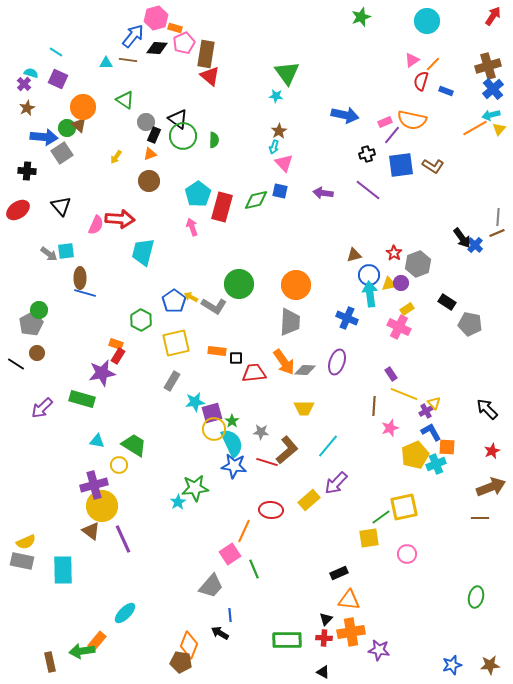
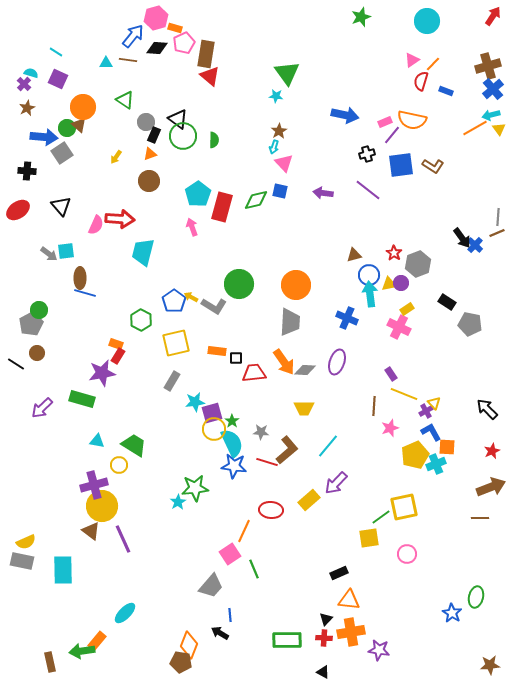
yellow triangle at (499, 129): rotated 16 degrees counterclockwise
blue star at (452, 665): moved 52 px up; rotated 24 degrees counterclockwise
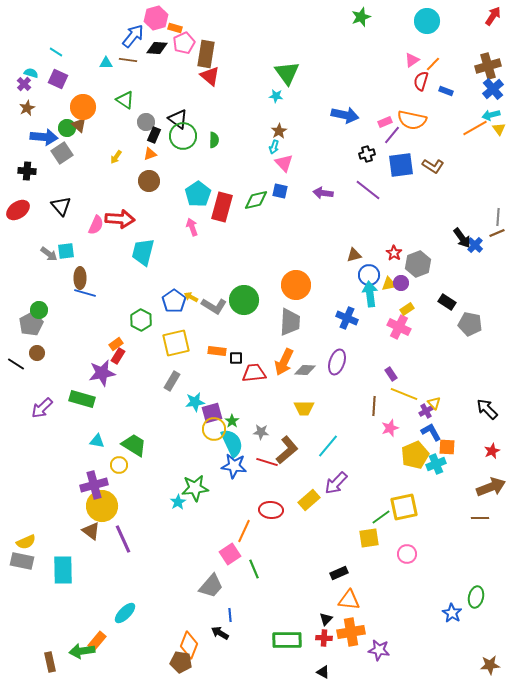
green circle at (239, 284): moved 5 px right, 16 px down
orange rectangle at (116, 344): rotated 56 degrees counterclockwise
orange arrow at (284, 362): rotated 60 degrees clockwise
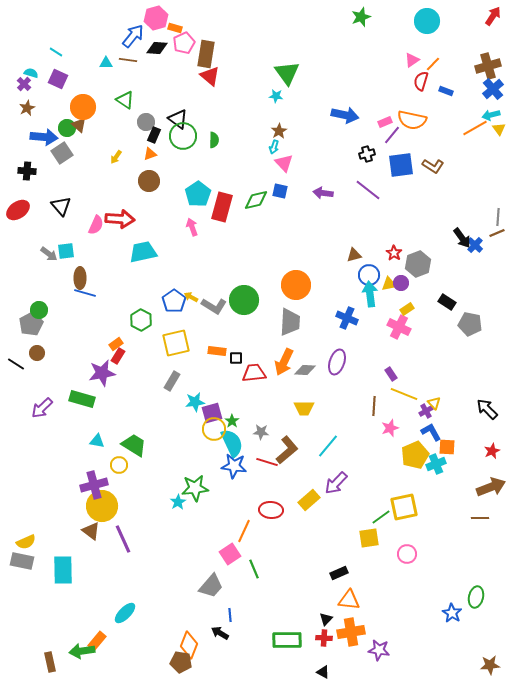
cyan trapezoid at (143, 252): rotated 64 degrees clockwise
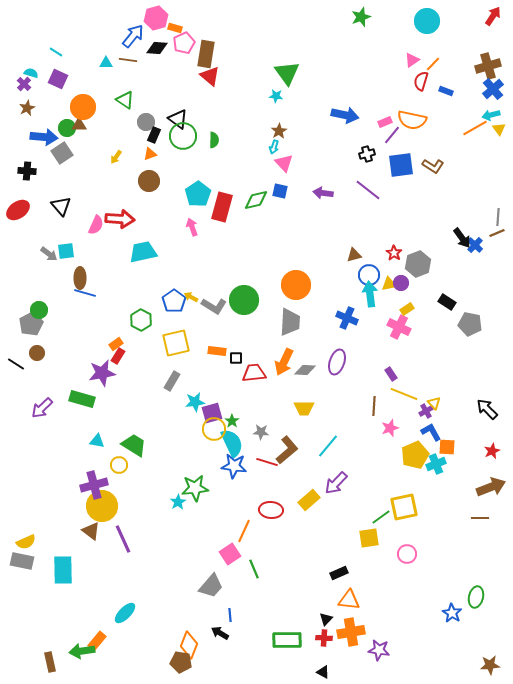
brown triangle at (79, 125): rotated 42 degrees counterclockwise
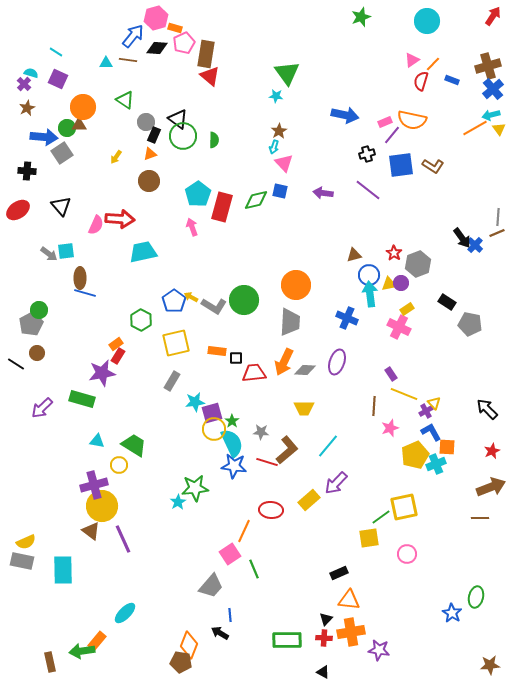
blue rectangle at (446, 91): moved 6 px right, 11 px up
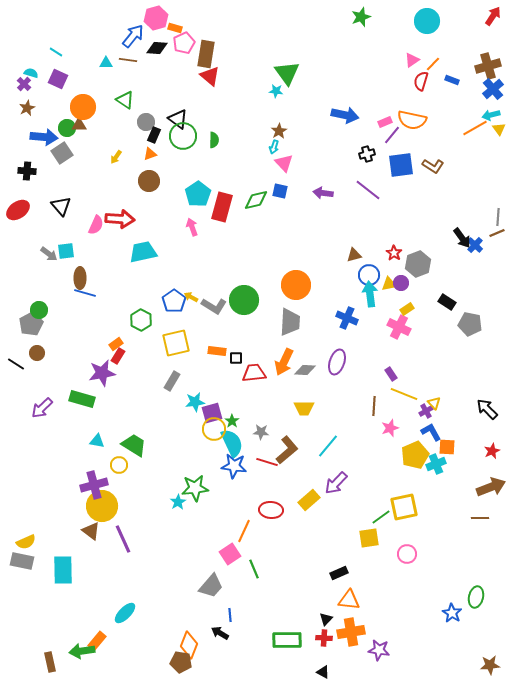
cyan star at (276, 96): moved 5 px up
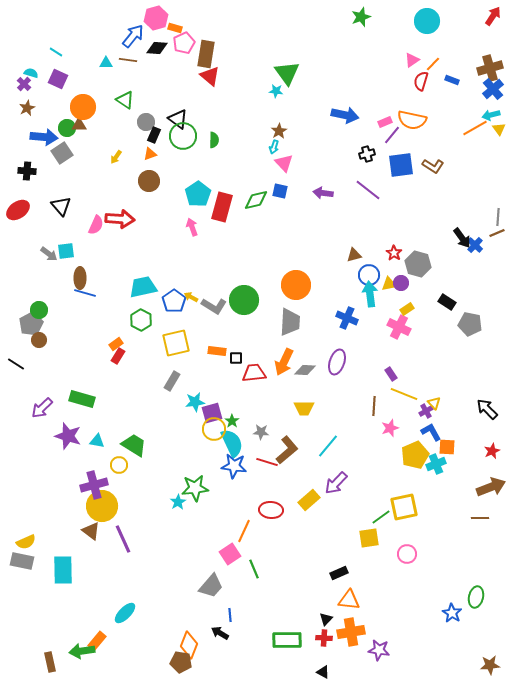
brown cross at (488, 66): moved 2 px right, 2 px down
cyan trapezoid at (143, 252): moved 35 px down
gray hexagon at (418, 264): rotated 25 degrees counterclockwise
brown circle at (37, 353): moved 2 px right, 13 px up
purple star at (102, 373): moved 34 px left, 63 px down; rotated 28 degrees clockwise
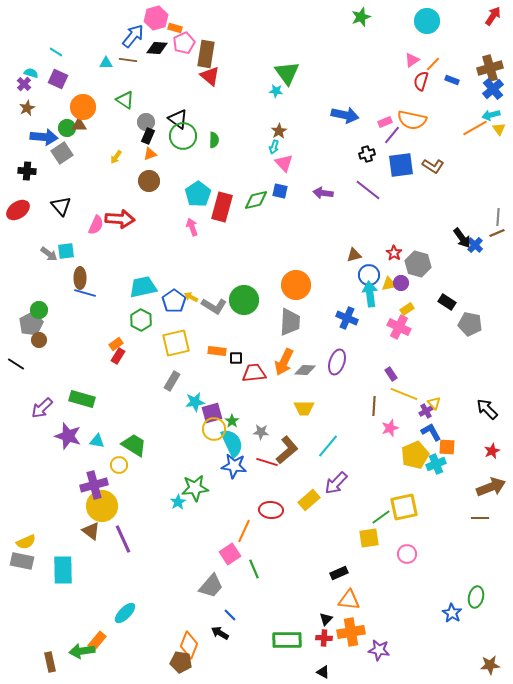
black rectangle at (154, 135): moved 6 px left, 1 px down
blue line at (230, 615): rotated 40 degrees counterclockwise
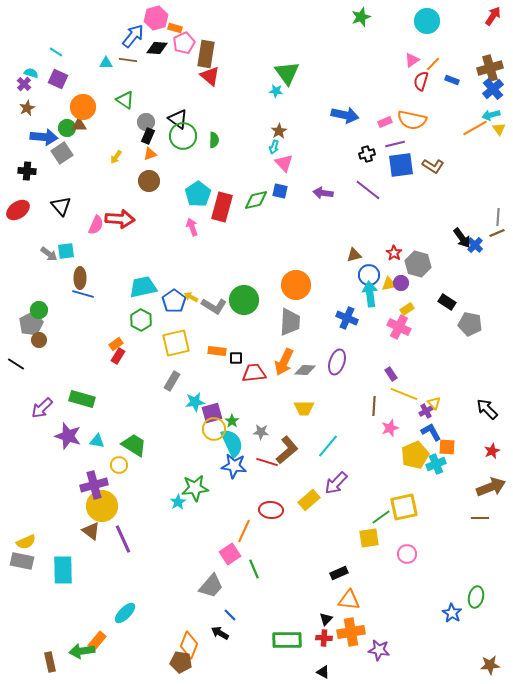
purple line at (392, 135): moved 3 px right, 9 px down; rotated 36 degrees clockwise
blue line at (85, 293): moved 2 px left, 1 px down
